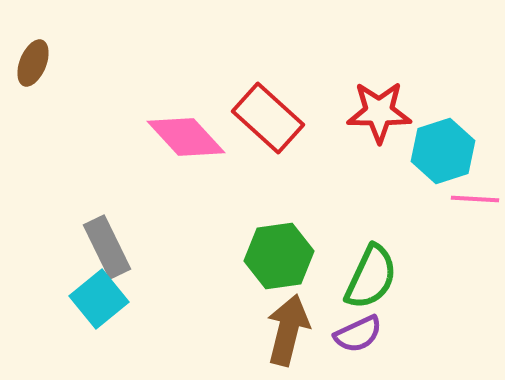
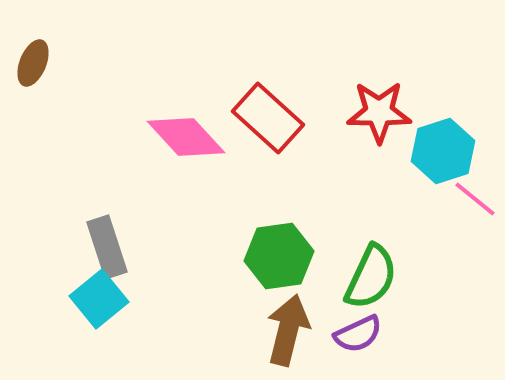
pink line: rotated 36 degrees clockwise
gray rectangle: rotated 8 degrees clockwise
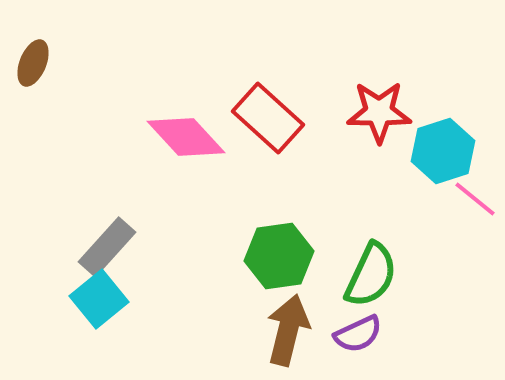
gray rectangle: rotated 60 degrees clockwise
green semicircle: moved 2 px up
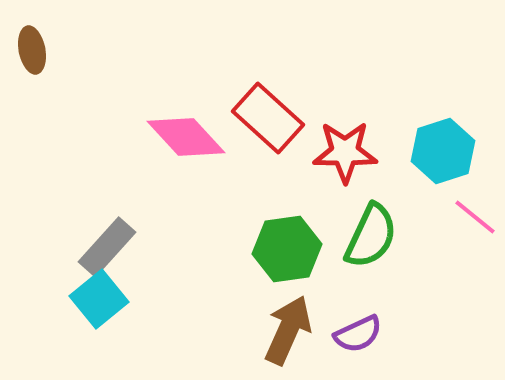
brown ellipse: moved 1 px left, 13 px up; rotated 33 degrees counterclockwise
red star: moved 34 px left, 40 px down
pink line: moved 18 px down
green hexagon: moved 8 px right, 7 px up
green semicircle: moved 39 px up
brown arrow: rotated 10 degrees clockwise
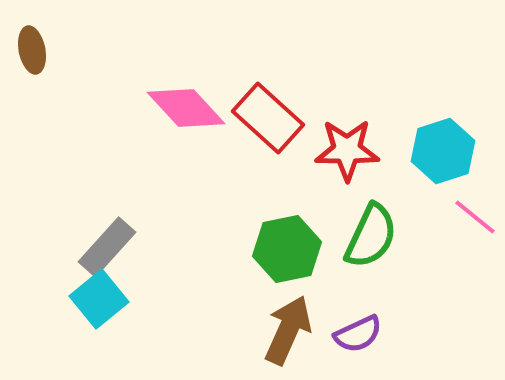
pink diamond: moved 29 px up
red star: moved 2 px right, 2 px up
green hexagon: rotated 4 degrees counterclockwise
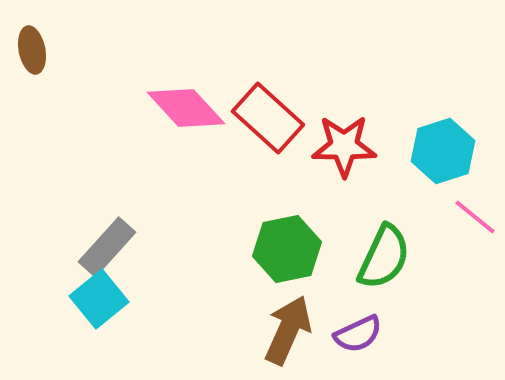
red star: moved 3 px left, 4 px up
green semicircle: moved 13 px right, 21 px down
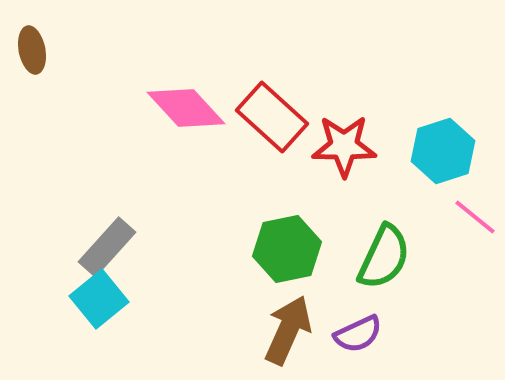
red rectangle: moved 4 px right, 1 px up
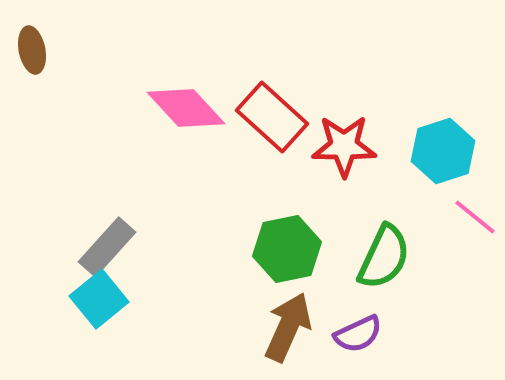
brown arrow: moved 3 px up
